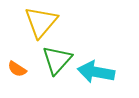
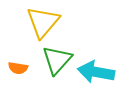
yellow triangle: moved 2 px right
orange semicircle: moved 1 px right, 1 px up; rotated 24 degrees counterclockwise
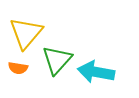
yellow triangle: moved 17 px left, 11 px down
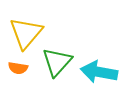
green triangle: moved 2 px down
cyan arrow: moved 3 px right
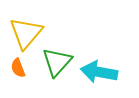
orange semicircle: rotated 60 degrees clockwise
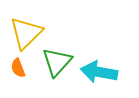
yellow triangle: rotated 6 degrees clockwise
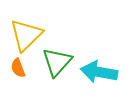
yellow triangle: moved 2 px down
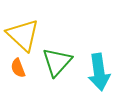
yellow triangle: moved 3 px left; rotated 33 degrees counterclockwise
cyan arrow: rotated 108 degrees counterclockwise
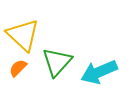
orange semicircle: rotated 66 degrees clockwise
cyan arrow: rotated 75 degrees clockwise
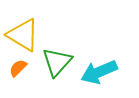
yellow triangle: rotated 12 degrees counterclockwise
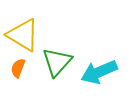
orange semicircle: rotated 24 degrees counterclockwise
